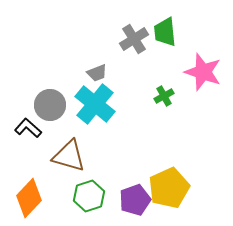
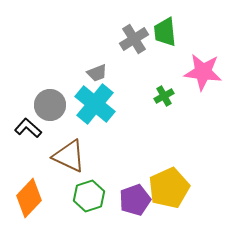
pink star: rotated 12 degrees counterclockwise
brown triangle: rotated 9 degrees clockwise
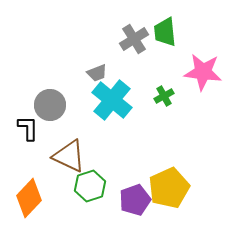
cyan cross: moved 17 px right, 4 px up
black L-shape: rotated 48 degrees clockwise
green hexagon: moved 1 px right, 10 px up
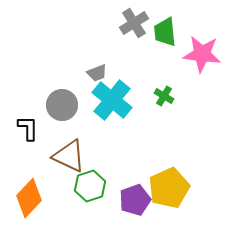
gray cross: moved 16 px up
pink star: moved 1 px left, 18 px up
green cross: rotated 30 degrees counterclockwise
gray circle: moved 12 px right
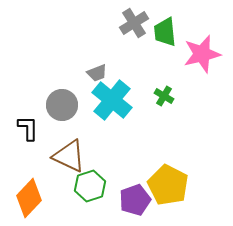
pink star: rotated 21 degrees counterclockwise
yellow pentagon: moved 1 px left, 3 px up; rotated 21 degrees counterclockwise
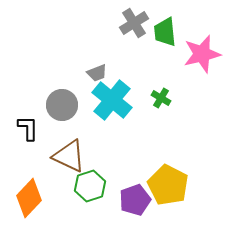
green cross: moved 3 px left, 2 px down
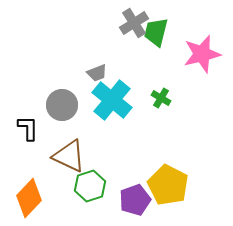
green trapezoid: moved 9 px left; rotated 20 degrees clockwise
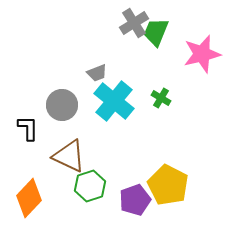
green trapezoid: rotated 8 degrees clockwise
cyan cross: moved 2 px right, 1 px down
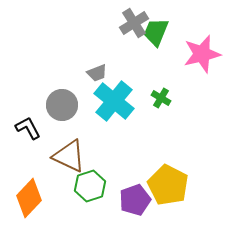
black L-shape: rotated 28 degrees counterclockwise
